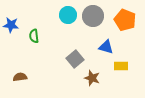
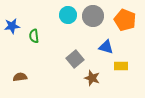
blue star: moved 1 px right, 1 px down; rotated 14 degrees counterclockwise
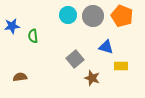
orange pentagon: moved 3 px left, 4 px up
green semicircle: moved 1 px left
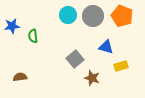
yellow rectangle: rotated 16 degrees counterclockwise
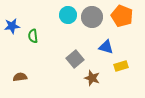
gray circle: moved 1 px left, 1 px down
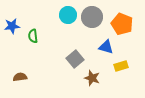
orange pentagon: moved 8 px down
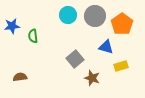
gray circle: moved 3 px right, 1 px up
orange pentagon: rotated 15 degrees clockwise
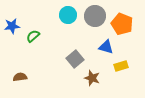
orange pentagon: rotated 15 degrees counterclockwise
green semicircle: rotated 56 degrees clockwise
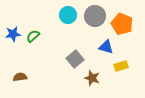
blue star: moved 1 px right, 8 px down
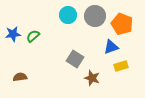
blue triangle: moved 5 px right; rotated 35 degrees counterclockwise
gray square: rotated 18 degrees counterclockwise
